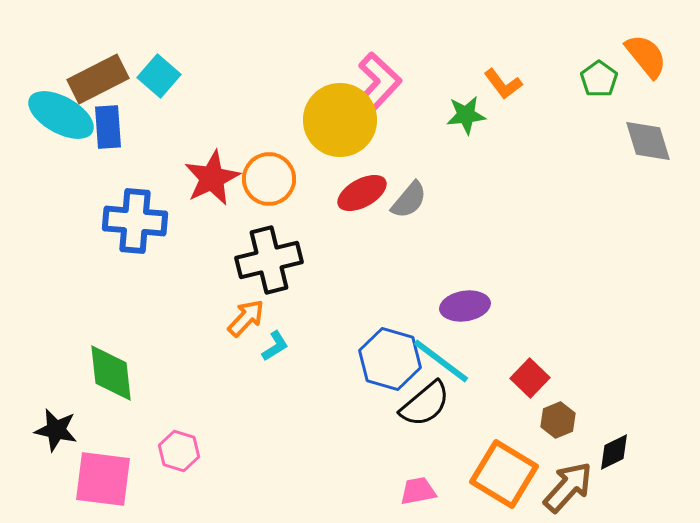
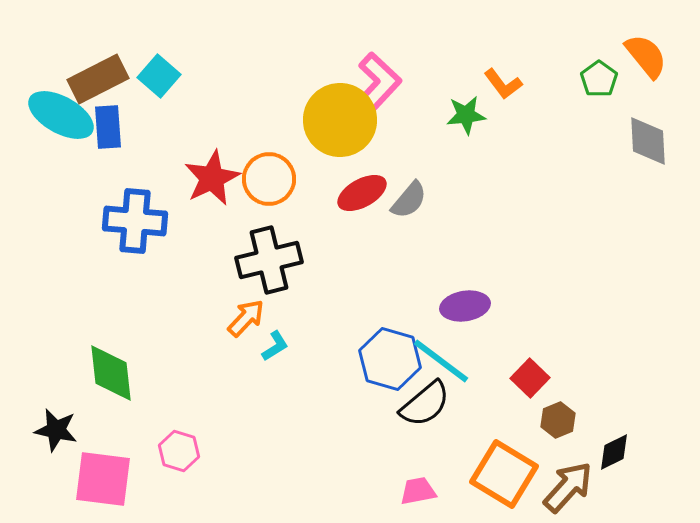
gray diamond: rotated 14 degrees clockwise
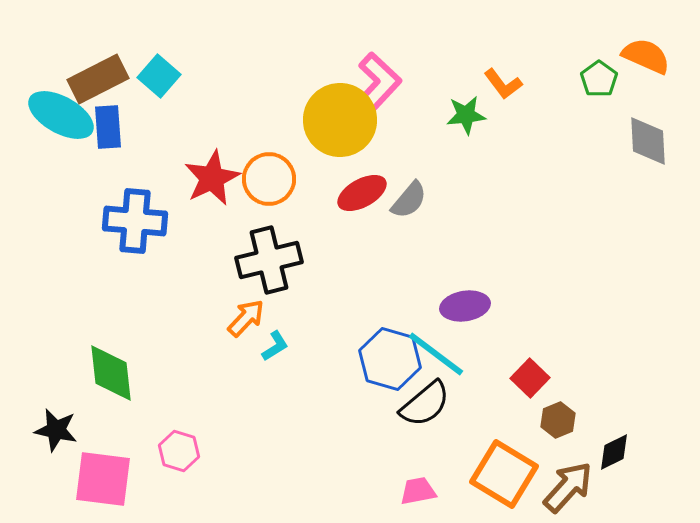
orange semicircle: rotated 27 degrees counterclockwise
cyan line: moved 5 px left, 7 px up
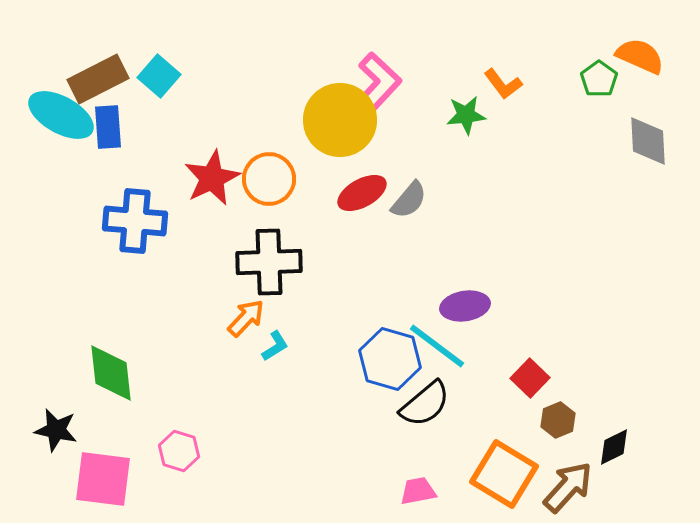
orange semicircle: moved 6 px left
black cross: moved 2 px down; rotated 12 degrees clockwise
cyan line: moved 1 px right, 8 px up
black diamond: moved 5 px up
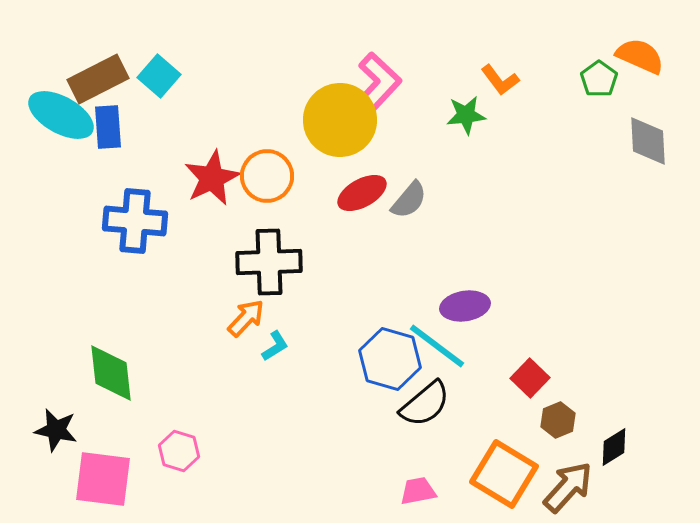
orange L-shape: moved 3 px left, 4 px up
orange circle: moved 2 px left, 3 px up
black diamond: rotated 6 degrees counterclockwise
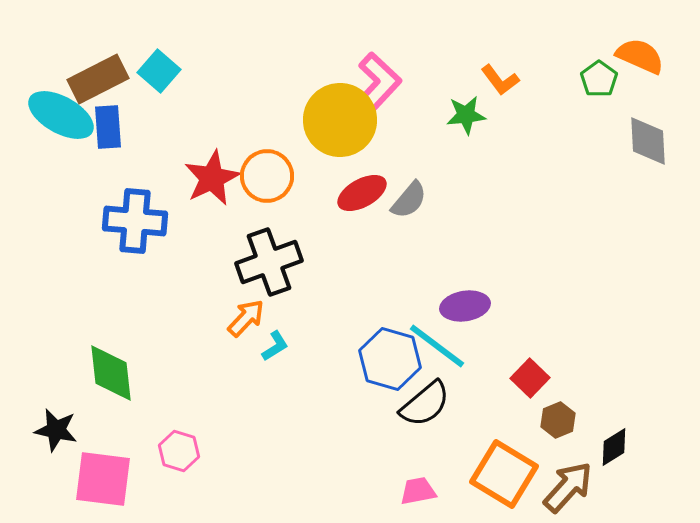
cyan square: moved 5 px up
black cross: rotated 18 degrees counterclockwise
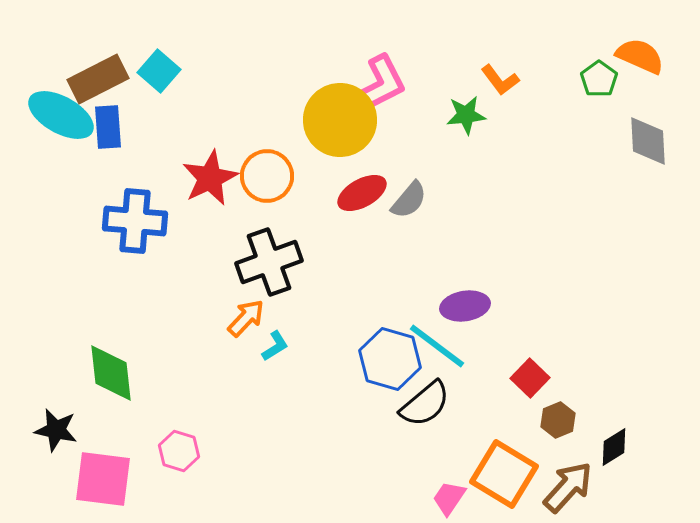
pink L-shape: moved 2 px right; rotated 20 degrees clockwise
red star: moved 2 px left
pink trapezoid: moved 31 px right, 7 px down; rotated 45 degrees counterclockwise
